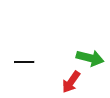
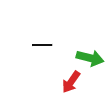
black line: moved 18 px right, 17 px up
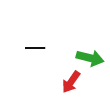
black line: moved 7 px left, 3 px down
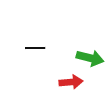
red arrow: rotated 130 degrees counterclockwise
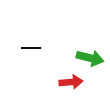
black line: moved 4 px left
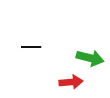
black line: moved 1 px up
